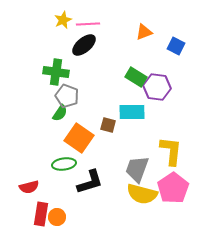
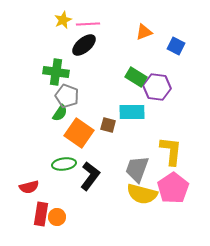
orange square: moved 5 px up
black L-shape: moved 6 px up; rotated 36 degrees counterclockwise
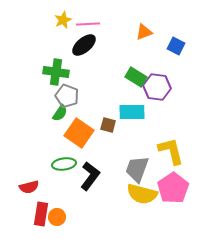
yellow L-shape: rotated 20 degrees counterclockwise
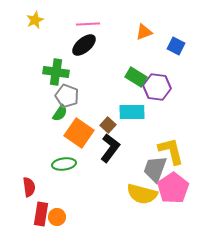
yellow star: moved 28 px left
brown square: rotated 28 degrees clockwise
gray trapezoid: moved 18 px right
black L-shape: moved 20 px right, 28 px up
red semicircle: rotated 84 degrees counterclockwise
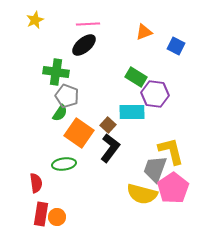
purple hexagon: moved 2 px left, 7 px down
red semicircle: moved 7 px right, 4 px up
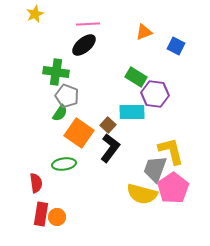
yellow star: moved 6 px up
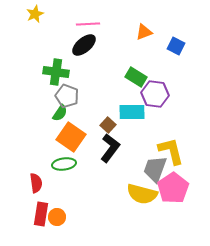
orange square: moved 8 px left, 4 px down
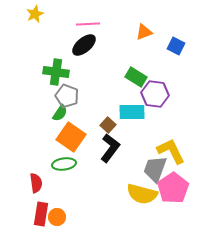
yellow L-shape: rotated 12 degrees counterclockwise
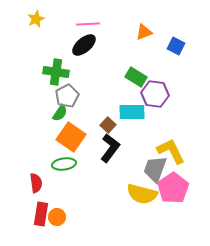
yellow star: moved 1 px right, 5 px down
gray pentagon: rotated 25 degrees clockwise
